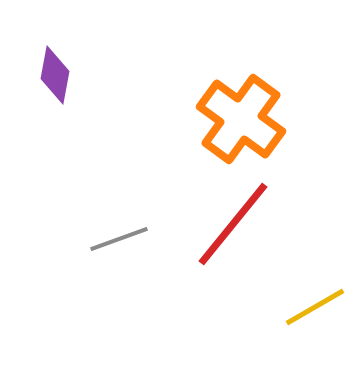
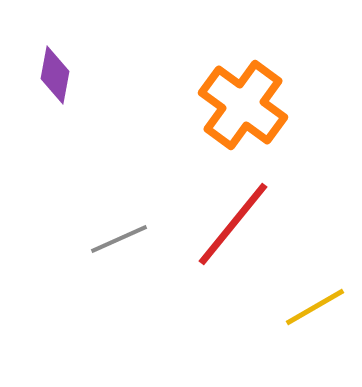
orange cross: moved 2 px right, 14 px up
gray line: rotated 4 degrees counterclockwise
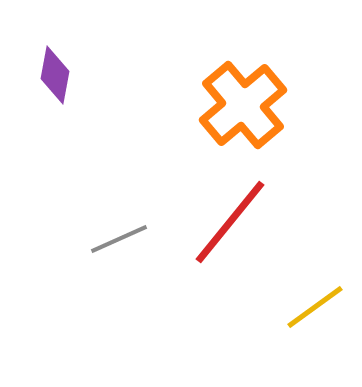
orange cross: rotated 14 degrees clockwise
red line: moved 3 px left, 2 px up
yellow line: rotated 6 degrees counterclockwise
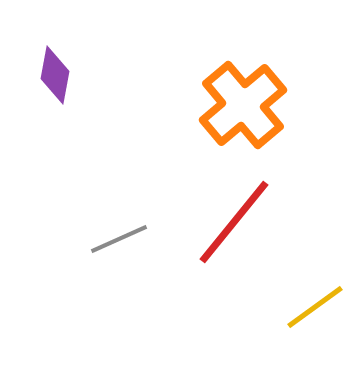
red line: moved 4 px right
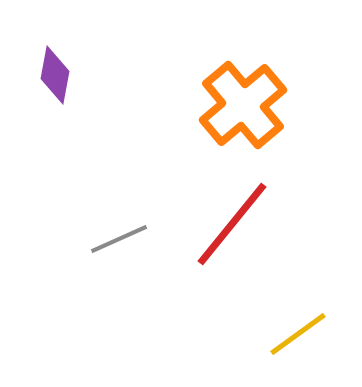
red line: moved 2 px left, 2 px down
yellow line: moved 17 px left, 27 px down
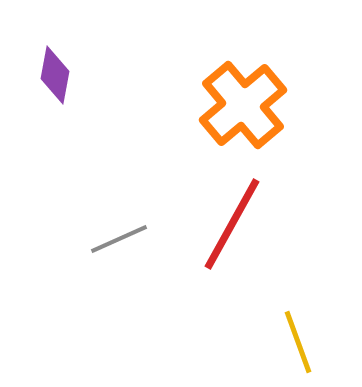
red line: rotated 10 degrees counterclockwise
yellow line: moved 8 px down; rotated 74 degrees counterclockwise
